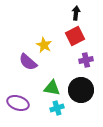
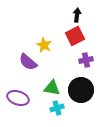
black arrow: moved 1 px right, 2 px down
purple ellipse: moved 5 px up
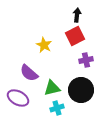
purple semicircle: moved 1 px right, 11 px down
green triangle: rotated 24 degrees counterclockwise
purple ellipse: rotated 10 degrees clockwise
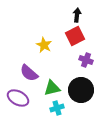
purple cross: rotated 32 degrees clockwise
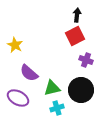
yellow star: moved 29 px left
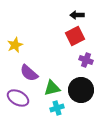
black arrow: rotated 96 degrees counterclockwise
yellow star: rotated 21 degrees clockwise
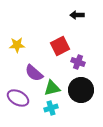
red square: moved 15 px left, 10 px down
yellow star: moved 2 px right; rotated 21 degrees clockwise
purple cross: moved 8 px left, 2 px down
purple semicircle: moved 5 px right
cyan cross: moved 6 px left
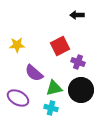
green triangle: moved 2 px right
cyan cross: rotated 32 degrees clockwise
